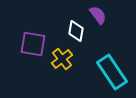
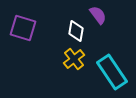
purple square: moved 10 px left, 16 px up; rotated 8 degrees clockwise
yellow cross: moved 12 px right
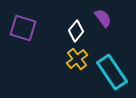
purple semicircle: moved 5 px right, 3 px down
white diamond: rotated 30 degrees clockwise
yellow cross: moved 3 px right
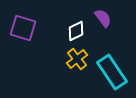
white diamond: rotated 25 degrees clockwise
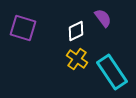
yellow cross: rotated 15 degrees counterclockwise
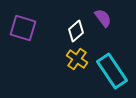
white diamond: rotated 15 degrees counterclockwise
cyan rectangle: moved 1 px up
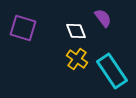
white diamond: rotated 70 degrees counterclockwise
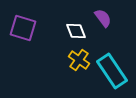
yellow cross: moved 2 px right, 1 px down
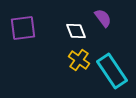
purple square: rotated 24 degrees counterclockwise
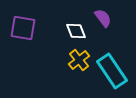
purple square: rotated 16 degrees clockwise
yellow cross: rotated 15 degrees clockwise
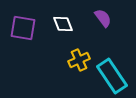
white diamond: moved 13 px left, 7 px up
yellow cross: rotated 15 degrees clockwise
cyan rectangle: moved 5 px down
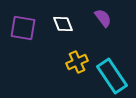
yellow cross: moved 2 px left, 2 px down
